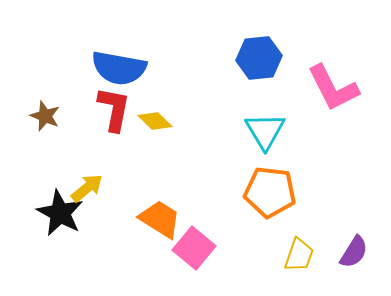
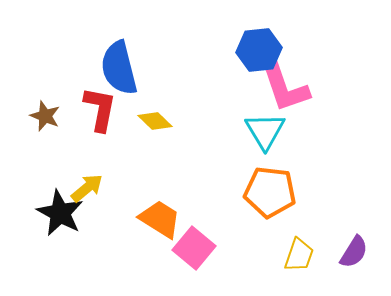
blue hexagon: moved 8 px up
blue semicircle: rotated 66 degrees clockwise
pink L-shape: moved 48 px left; rotated 8 degrees clockwise
red L-shape: moved 14 px left
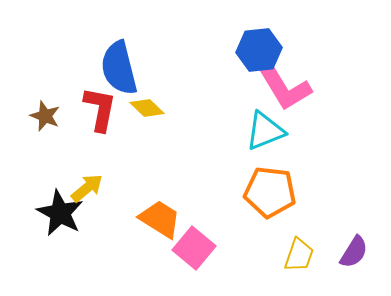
pink L-shape: rotated 12 degrees counterclockwise
yellow diamond: moved 8 px left, 13 px up
cyan triangle: rotated 39 degrees clockwise
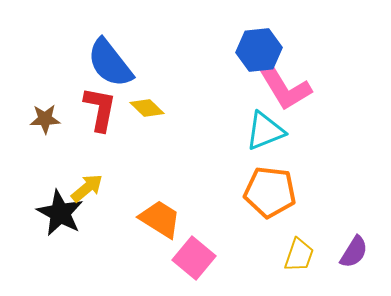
blue semicircle: moved 9 px left, 5 px up; rotated 24 degrees counterclockwise
brown star: moved 3 px down; rotated 24 degrees counterclockwise
pink square: moved 10 px down
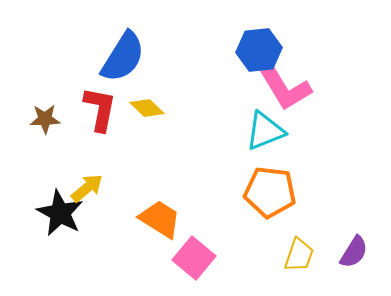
blue semicircle: moved 13 px right, 6 px up; rotated 110 degrees counterclockwise
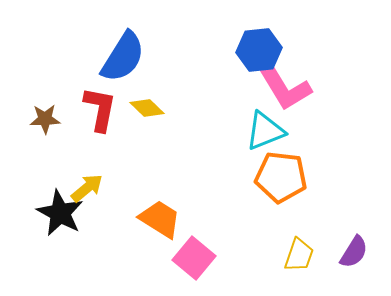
orange pentagon: moved 11 px right, 15 px up
